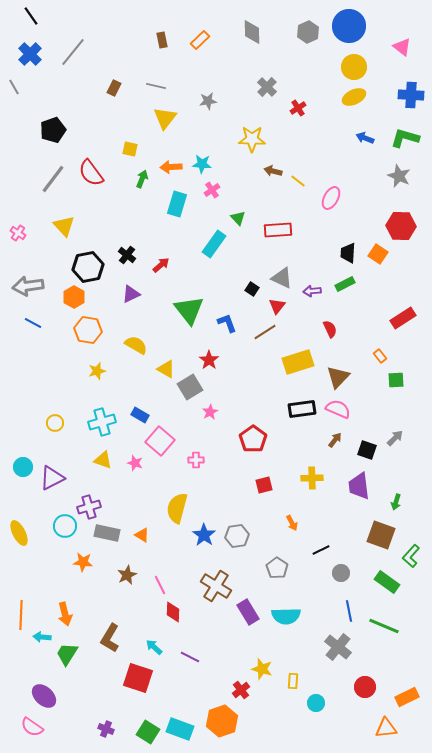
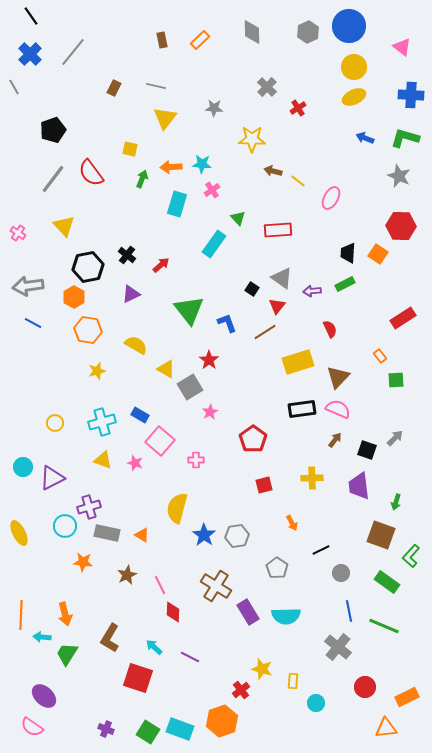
gray star at (208, 101): moved 6 px right, 7 px down; rotated 12 degrees clockwise
gray triangle at (282, 278): rotated 10 degrees clockwise
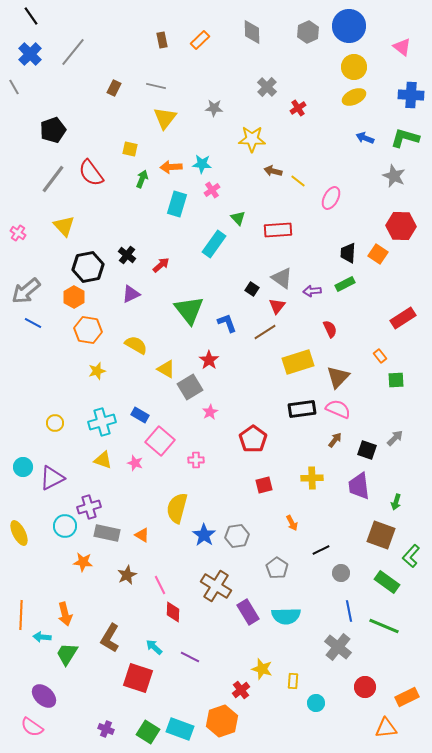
gray star at (399, 176): moved 5 px left
gray arrow at (28, 286): moved 2 px left, 5 px down; rotated 32 degrees counterclockwise
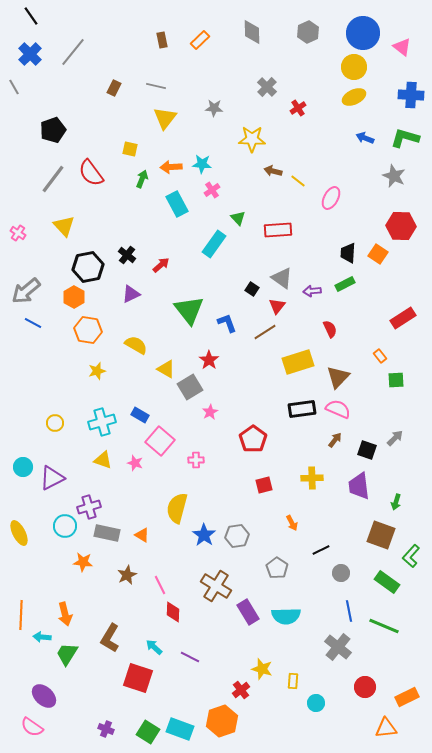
blue circle at (349, 26): moved 14 px right, 7 px down
cyan rectangle at (177, 204): rotated 45 degrees counterclockwise
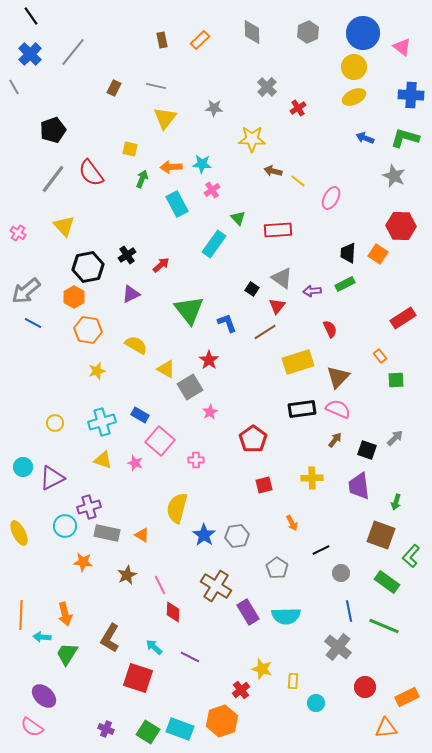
black cross at (127, 255): rotated 18 degrees clockwise
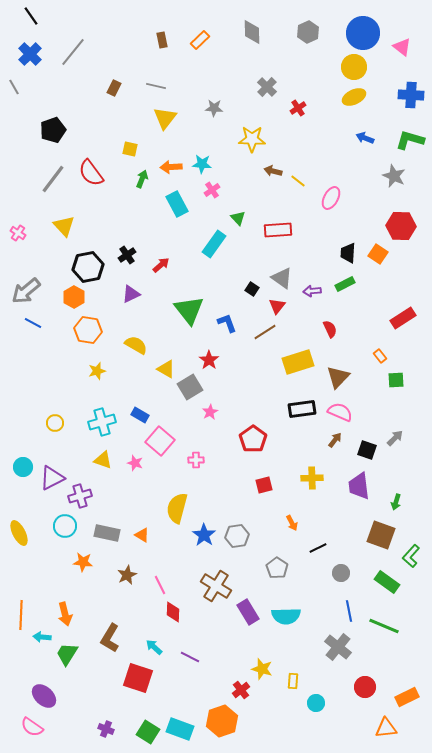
green L-shape at (405, 138): moved 5 px right, 2 px down
pink semicircle at (338, 409): moved 2 px right, 3 px down
purple cross at (89, 507): moved 9 px left, 11 px up
black line at (321, 550): moved 3 px left, 2 px up
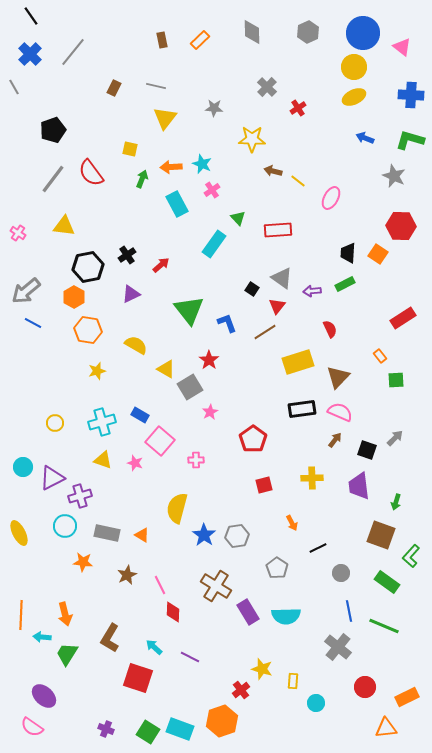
cyan star at (202, 164): rotated 18 degrees clockwise
yellow triangle at (64, 226): rotated 40 degrees counterclockwise
